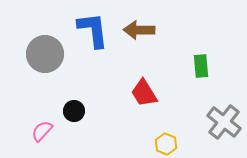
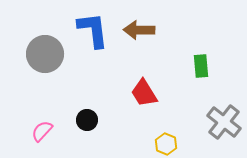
black circle: moved 13 px right, 9 px down
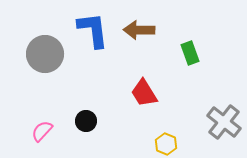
green rectangle: moved 11 px left, 13 px up; rotated 15 degrees counterclockwise
black circle: moved 1 px left, 1 px down
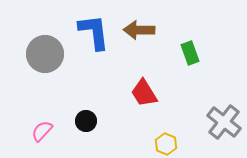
blue L-shape: moved 1 px right, 2 px down
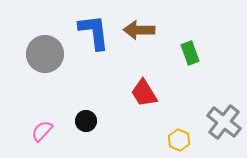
yellow hexagon: moved 13 px right, 4 px up
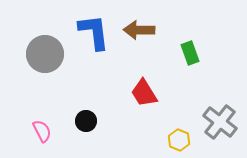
gray cross: moved 4 px left
pink semicircle: rotated 110 degrees clockwise
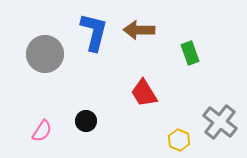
blue L-shape: rotated 21 degrees clockwise
pink semicircle: rotated 60 degrees clockwise
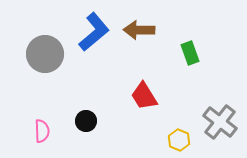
blue L-shape: rotated 36 degrees clockwise
red trapezoid: moved 3 px down
pink semicircle: rotated 35 degrees counterclockwise
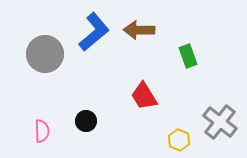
green rectangle: moved 2 px left, 3 px down
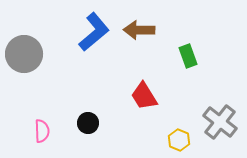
gray circle: moved 21 px left
black circle: moved 2 px right, 2 px down
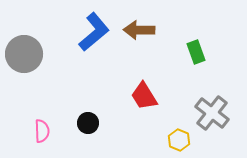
green rectangle: moved 8 px right, 4 px up
gray cross: moved 8 px left, 9 px up
